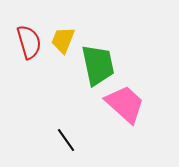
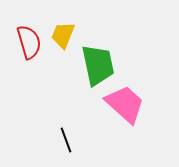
yellow trapezoid: moved 5 px up
black line: rotated 15 degrees clockwise
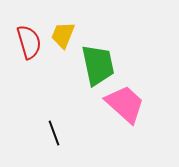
black line: moved 12 px left, 7 px up
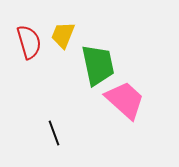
pink trapezoid: moved 4 px up
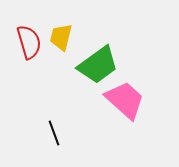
yellow trapezoid: moved 2 px left, 2 px down; rotated 8 degrees counterclockwise
green trapezoid: rotated 66 degrees clockwise
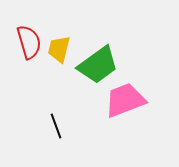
yellow trapezoid: moved 2 px left, 12 px down
pink trapezoid: rotated 63 degrees counterclockwise
black line: moved 2 px right, 7 px up
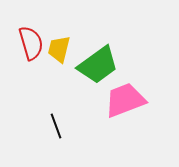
red semicircle: moved 2 px right, 1 px down
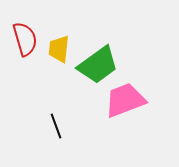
red semicircle: moved 6 px left, 4 px up
yellow trapezoid: rotated 8 degrees counterclockwise
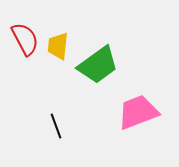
red semicircle: rotated 12 degrees counterclockwise
yellow trapezoid: moved 1 px left, 3 px up
pink trapezoid: moved 13 px right, 12 px down
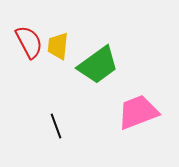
red semicircle: moved 4 px right, 3 px down
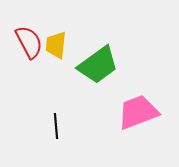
yellow trapezoid: moved 2 px left, 1 px up
black line: rotated 15 degrees clockwise
